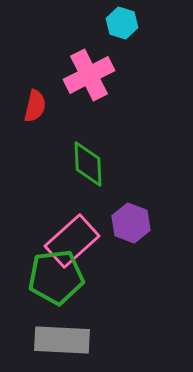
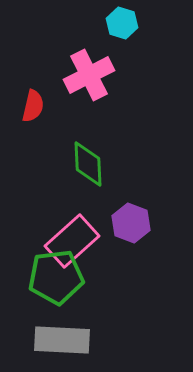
red semicircle: moved 2 px left
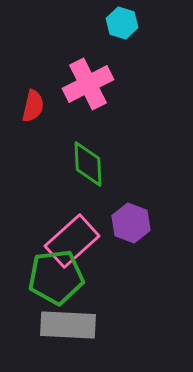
pink cross: moved 1 px left, 9 px down
gray rectangle: moved 6 px right, 15 px up
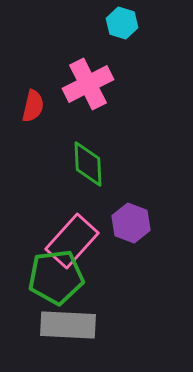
pink rectangle: rotated 6 degrees counterclockwise
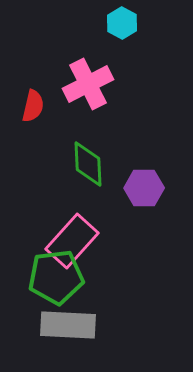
cyan hexagon: rotated 12 degrees clockwise
purple hexagon: moved 13 px right, 35 px up; rotated 21 degrees counterclockwise
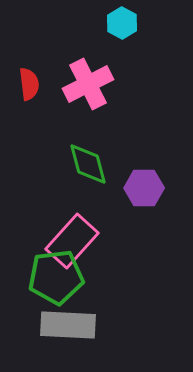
red semicircle: moved 4 px left, 22 px up; rotated 20 degrees counterclockwise
green diamond: rotated 12 degrees counterclockwise
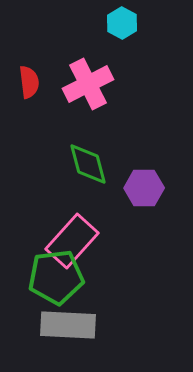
red semicircle: moved 2 px up
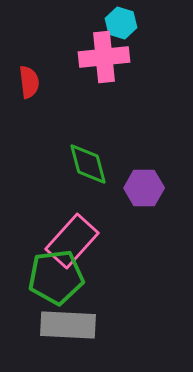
cyan hexagon: moved 1 px left; rotated 12 degrees counterclockwise
pink cross: moved 16 px right, 27 px up; rotated 21 degrees clockwise
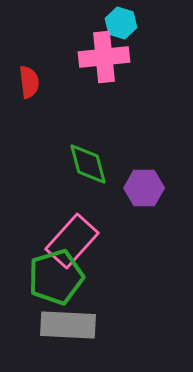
green pentagon: rotated 10 degrees counterclockwise
